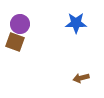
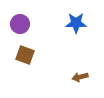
brown square: moved 10 px right, 13 px down
brown arrow: moved 1 px left, 1 px up
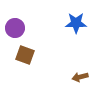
purple circle: moved 5 px left, 4 px down
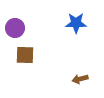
brown square: rotated 18 degrees counterclockwise
brown arrow: moved 2 px down
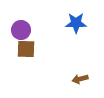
purple circle: moved 6 px right, 2 px down
brown square: moved 1 px right, 6 px up
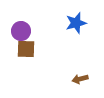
blue star: rotated 15 degrees counterclockwise
purple circle: moved 1 px down
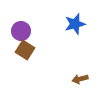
blue star: moved 1 px left, 1 px down
brown square: moved 1 px left, 1 px down; rotated 30 degrees clockwise
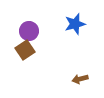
purple circle: moved 8 px right
brown square: rotated 24 degrees clockwise
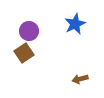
blue star: rotated 10 degrees counterclockwise
brown square: moved 1 px left, 3 px down
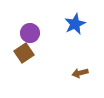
purple circle: moved 1 px right, 2 px down
brown arrow: moved 6 px up
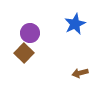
brown square: rotated 12 degrees counterclockwise
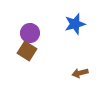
blue star: rotated 10 degrees clockwise
brown square: moved 3 px right, 2 px up; rotated 12 degrees counterclockwise
